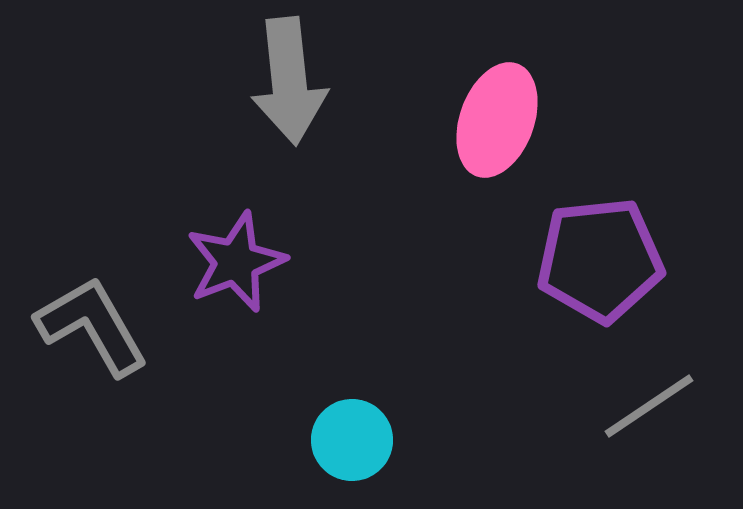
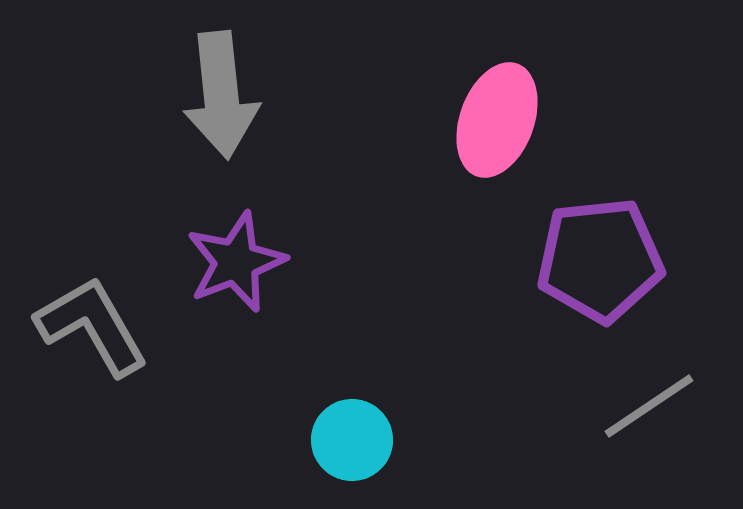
gray arrow: moved 68 px left, 14 px down
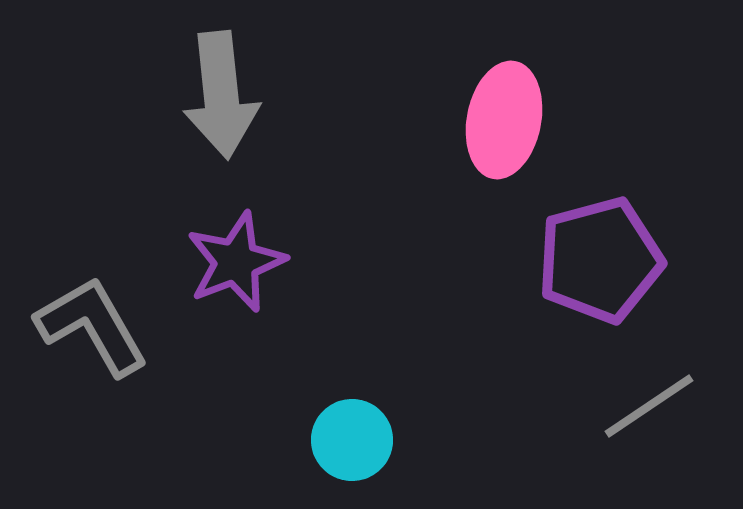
pink ellipse: moved 7 px right; rotated 9 degrees counterclockwise
purple pentagon: rotated 9 degrees counterclockwise
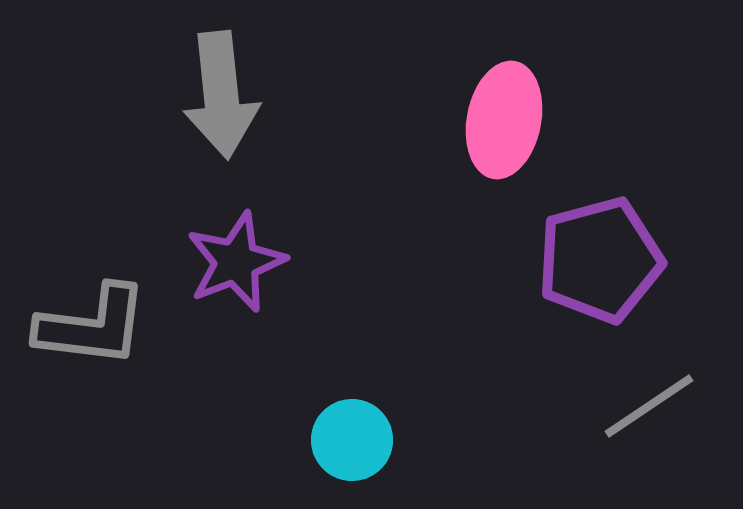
gray L-shape: rotated 127 degrees clockwise
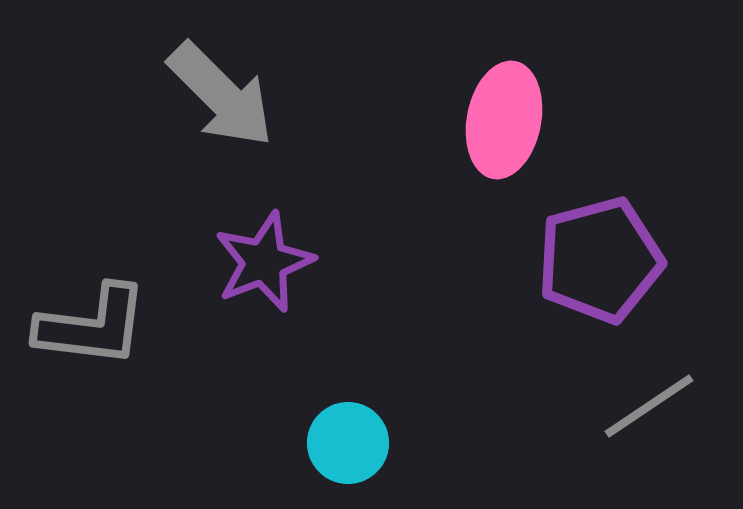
gray arrow: rotated 39 degrees counterclockwise
purple star: moved 28 px right
cyan circle: moved 4 px left, 3 px down
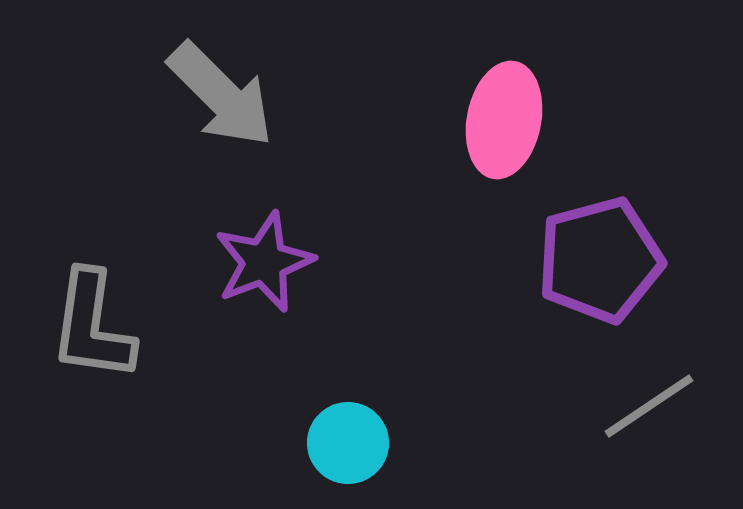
gray L-shape: rotated 91 degrees clockwise
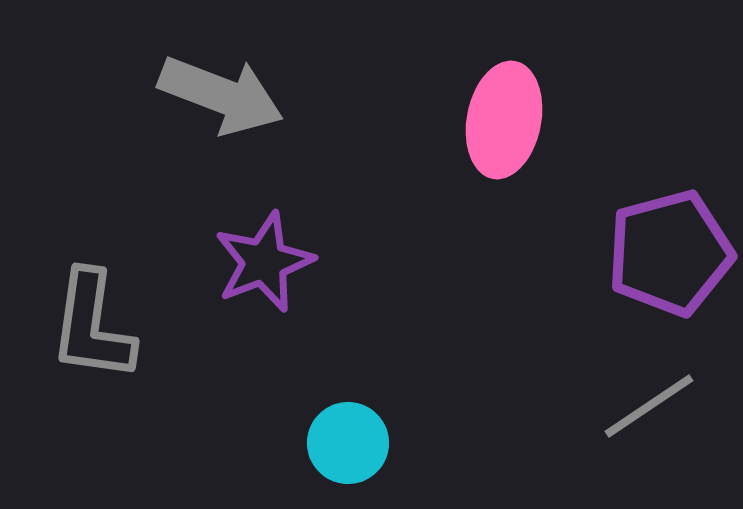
gray arrow: rotated 24 degrees counterclockwise
purple pentagon: moved 70 px right, 7 px up
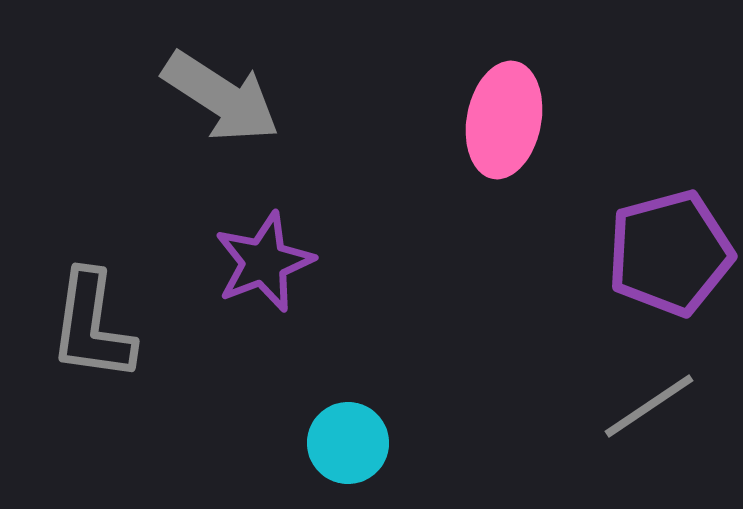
gray arrow: moved 2 px down; rotated 12 degrees clockwise
